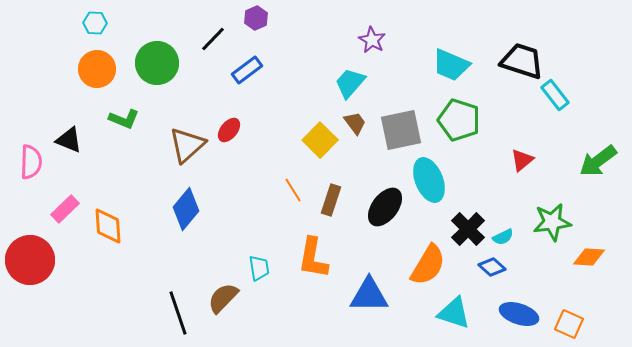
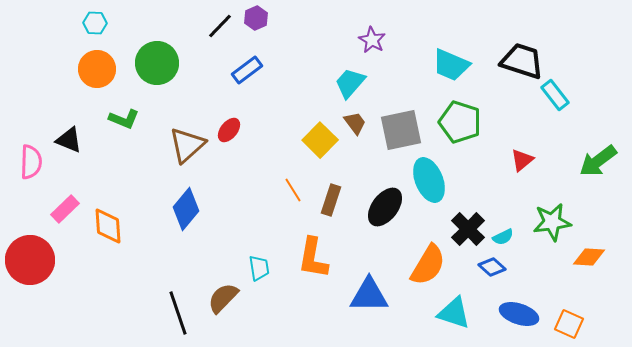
black line at (213, 39): moved 7 px right, 13 px up
green pentagon at (459, 120): moved 1 px right, 2 px down
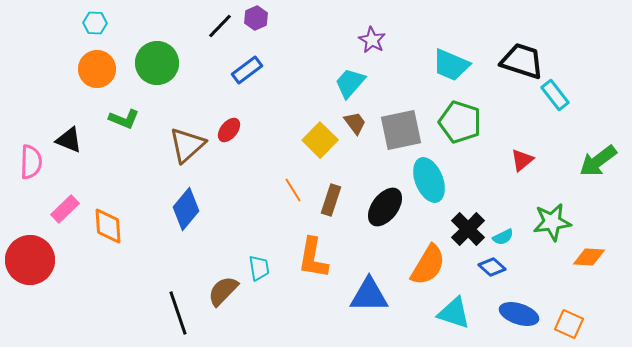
brown semicircle at (223, 298): moved 7 px up
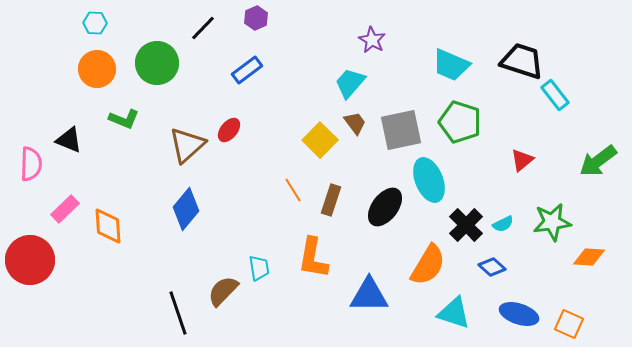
black line at (220, 26): moved 17 px left, 2 px down
pink semicircle at (31, 162): moved 2 px down
black cross at (468, 229): moved 2 px left, 4 px up
cyan semicircle at (503, 237): moved 13 px up
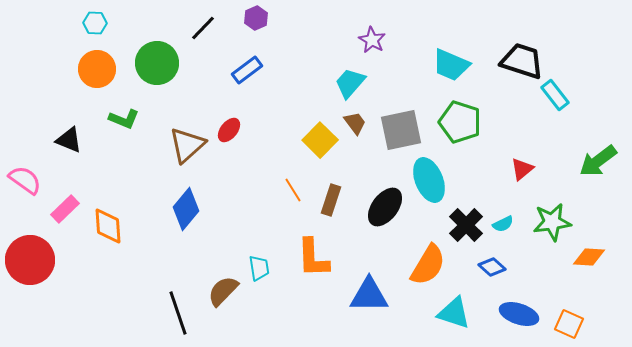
red triangle at (522, 160): moved 9 px down
pink semicircle at (31, 164): moved 6 px left, 16 px down; rotated 56 degrees counterclockwise
orange L-shape at (313, 258): rotated 12 degrees counterclockwise
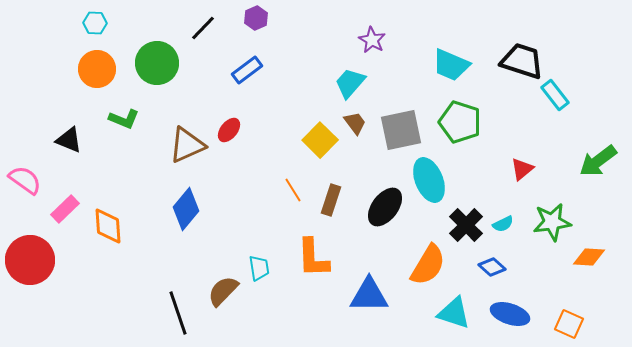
brown triangle at (187, 145): rotated 18 degrees clockwise
blue ellipse at (519, 314): moved 9 px left
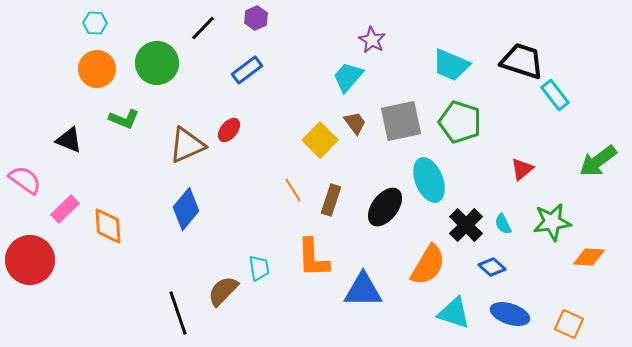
cyan trapezoid at (350, 83): moved 2 px left, 6 px up
gray square at (401, 130): moved 9 px up
cyan semicircle at (503, 224): rotated 90 degrees clockwise
blue triangle at (369, 295): moved 6 px left, 5 px up
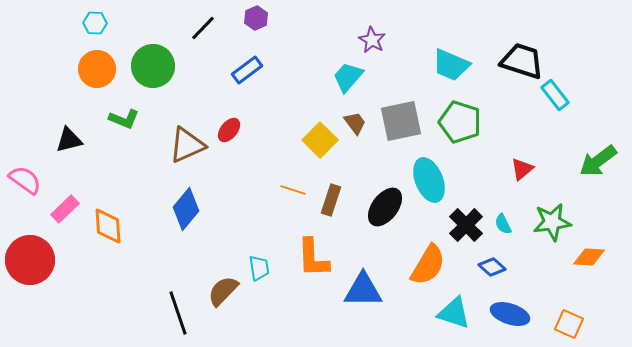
green circle at (157, 63): moved 4 px left, 3 px down
black triangle at (69, 140): rotated 36 degrees counterclockwise
orange line at (293, 190): rotated 40 degrees counterclockwise
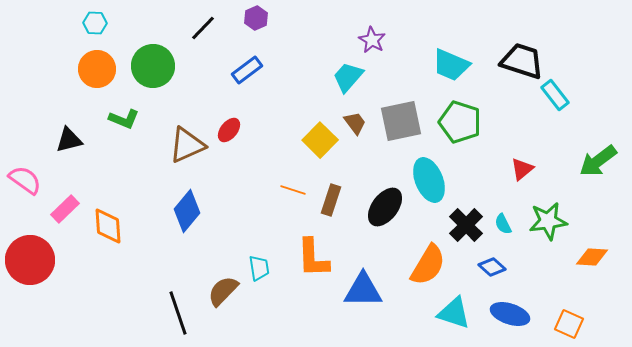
blue diamond at (186, 209): moved 1 px right, 2 px down
green star at (552, 222): moved 4 px left, 1 px up
orange diamond at (589, 257): moved 3 px right
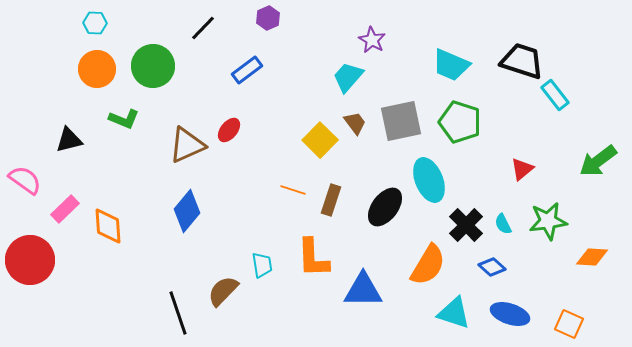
purple hexagon at (256, 18): moved 12 px right
cyan trapezoid at (259, 268): moved 3 px right, 3 px up
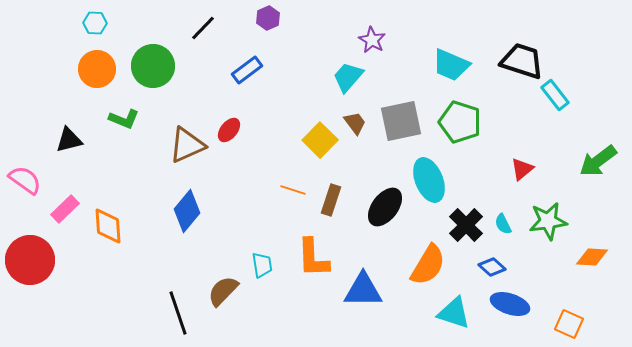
blue ellipse at (510, 314): moved 10 px up
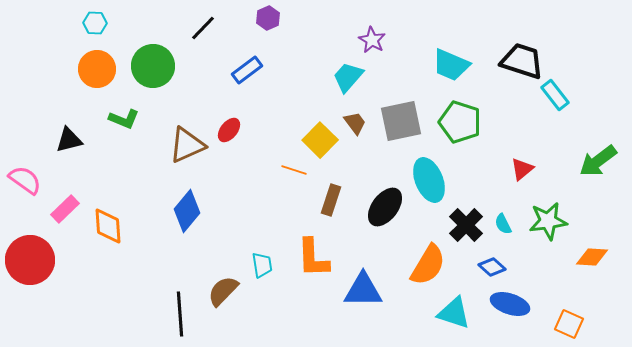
orange line at (293, 190): moved 1 px right, 20 px up
black line at (178, 313): moved 2 px right, 1 px down; rotated 15 degrees clockwise
